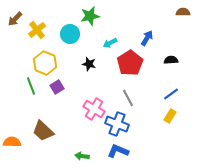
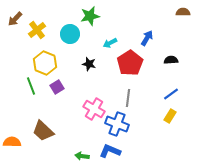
gray line: rotated 36 degrees clockwise
blue L-shape: moved 8 px left
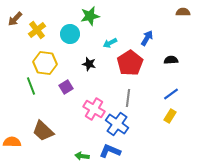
yellow hexagon: rotated 15 degrees counterclockwise
purple square: moved 9 px right
blue cross: rotated 15 degrees clockwise
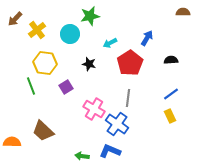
yellow rectangle: rotated 56 degrees counterclockwise
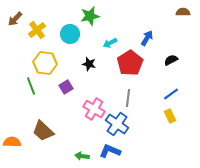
black semicircle: rotated 24 degrees counterclockwise
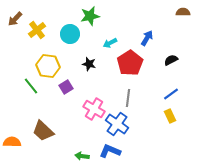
yellow hexagon: moved 3 px right, 3 px down
green line: rotated 18 degrees counterclockwise
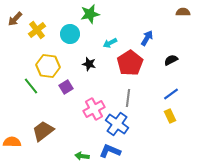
green star: moved 2 px up
pink cross: rotated 30 degrees clockwise
brown trapezoid: rotated 100 degrees clockwise
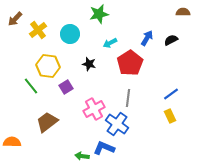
green star: moved 9 px right
yellow cross: moved 1 px right
black semicircle: moved 20 px up
brown trapezoid: moved 4 px right, 9 px up
blue L-shape: moved 6 px left, 3 px up
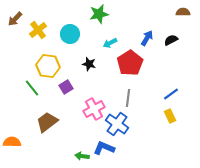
green line: moved 1 px right, 2 px down
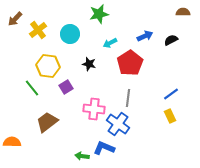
blue arrow: moved 2 px left, 2 px up; rotated 35 degrees clockwise
pink cross: rotated 35 degrees clockwise
blue cross: moved 1 px right
